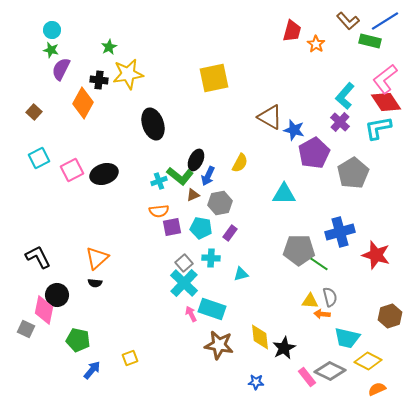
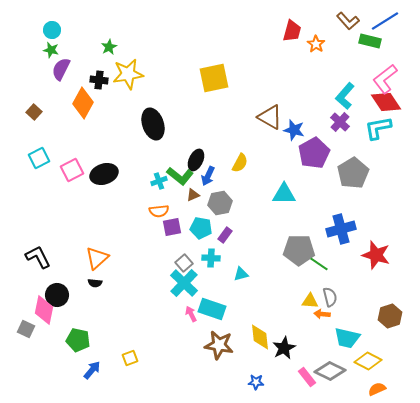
blue cross at (340, 232): moved 1 px right, 3 px up
purple rectangle at (230, 233): moved 5 px left, 2 px down
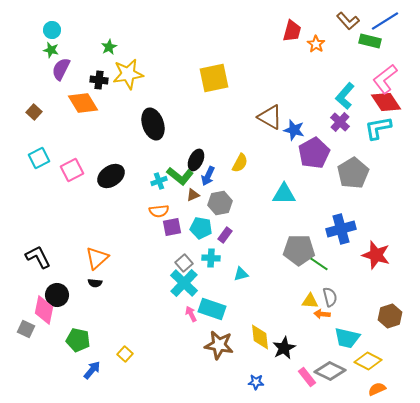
orange diamond at (83, 103): rotated 60 degrees counterclockwise
black ellipse at (104, 174): moved 7 px right, 2 px down; rotated 16 degrees counterclockwise
yellow square at (130, 358): moved 5 px left, 4 px up; rotated 28 degrees counterclockwise
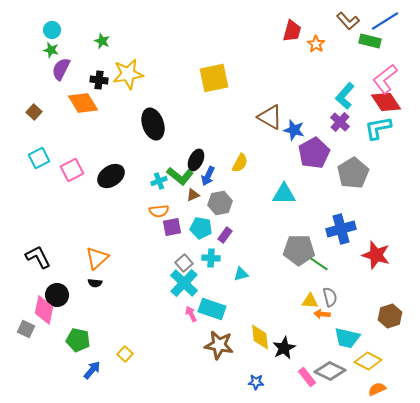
green star at (109, 47): moved 7 px left, 6 px up; rotated 21 degrees counterclockwise
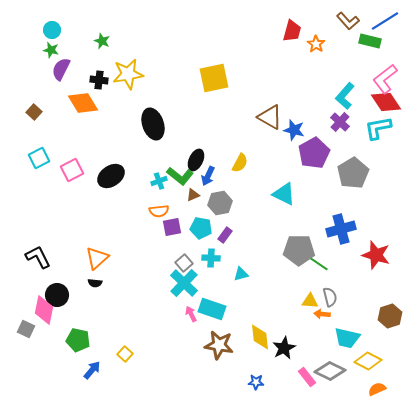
cyan triangle at (284, 194): rotated 25 degrees clockwise
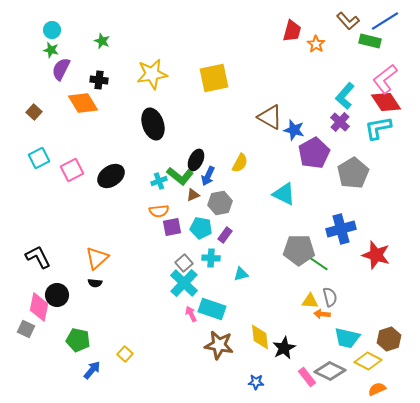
yellow star at (128, 74): moved 24 px right
pink diamond at (44, 310): moved 5 px left, 3 px up
brown hexagon at (390, 316): moved 1 px left, 23 px down
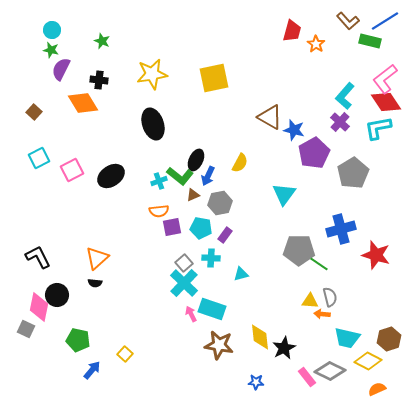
cyan triangle at (284, 194): rotated 40 degrees clockwise
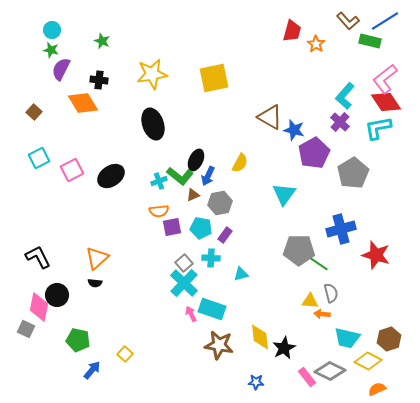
gray semicircle at (330, 297): moved 1 px right, 4 px up
